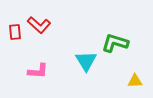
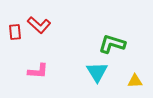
green L-shape: moved 3 px left, 1 px down
cyan triangle: moved 11 px right, 11 px down
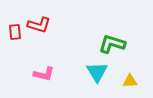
red L-shape: rotated 25 degrees counterclockwise
pink L-shape: moved 6 px right, 3 px down; rotated 10 degrees clockwise
yellow triangle: moved 5 px left
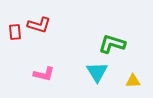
yellow triangle: moved 3 px right
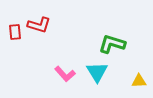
pink L-shape: moved 21 px right; rotated 35 degrees clockwise
yellow triangle: moved 6 px right
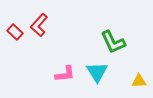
red L-shape: rotated 115 degrees clockwise
red rectangle: rotated 42 degrees counterclockwise
green L-shape: moved 1 px right, 2 px up; rotated 132 degrees counterclockwise
pink L-shape: rotated 55 degrees counterclockwise
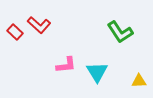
red L-shape: rotated 90 degrees counterclockwise
green L-shape: moved 7 px right, 10 px up; rotated 8 degrees counterclockwise
pink L-shape: moved 1 px right, 9 px up
